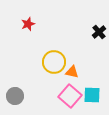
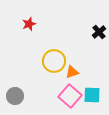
red star: moved 1 px right
yellow circle: moved 1 px up
orange triangle: rotated 32 degrees counterclockwise
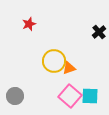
orange triangle: moved 3 px left, 4 px up
cyan square: moved 2 px left, 1 px down
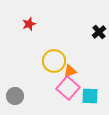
orange triangle: moved 1 px right, 3 px down
pink square: moved 2 px left, 8 px up
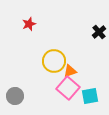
cyan square: rotated 12 degrees counterclockwise
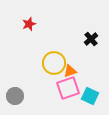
black cross: moved 8 px left, 7 px down
yellow circle: moved 2 px down
pink square: rotated 30 degrees clockwise
cyan square: rotated 36 degrees clockwise
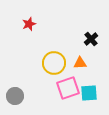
orange triangle: moved 10 px right, 8 px up; rotated 16 degrees clockwise
cyan square: moved 1 px left, 3 px up; rotated 30 degrees counterclockwise
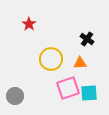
red star: rotated 16 degrees counterclockwise
black cross: moved 4 px left; rotated 16 degrees counterclockwise
yellow circle: moved 3 px left, 4 px up
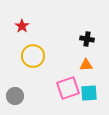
red star: moved 7 px left, 2 px down
black cross: rotated 24 degrees counterclockwise
yellow circle: moved 18 px left, 3 px up
orange triangle: moved 6 px right, 2 px down
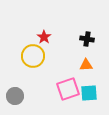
red star: moved 22 px right, 11 px down
pink square: moved 1 px down
